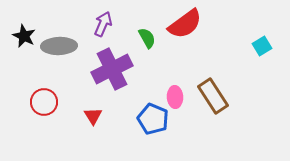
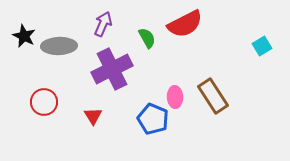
red semicircle: rotated 9 degrees clockwise
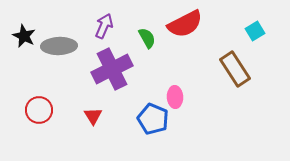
purple arrow: moved 1 px right, 2 px down
cyan square: moved 7 px left, 15 px up
brown rectangle: moved 22 px right, 27 px up
red circle: moved 5 px left, 8 px down
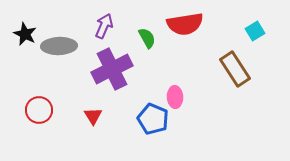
red semicircle: rotated 18 degrees clockwise
black star: moved 1 px right, 2 px up
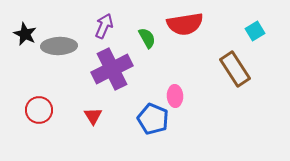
pink ellipse: moved 1 px up
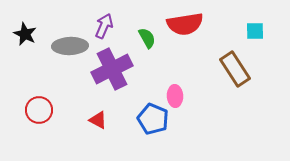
cyan square: rotated 30 degrees clockwise
gray ellipse: moved 11 px right
red triangle: moved 5 px right, 4 px down; rotated 30 degrees counterclockwise
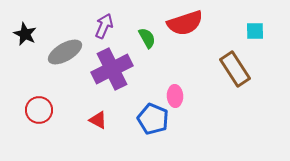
red semicircle: moved 1 px up; rotated 9 degrees counterclockwise
gray ellipse: moved 5 px left, 6 px down; rotated 28 degrees counterclockwise
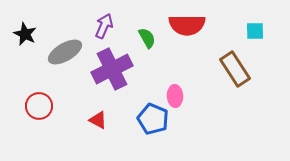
red semicircle: moved 2 px right, 2 px down; rotated 18 degrees clockwise
red circle: moved 4 px up
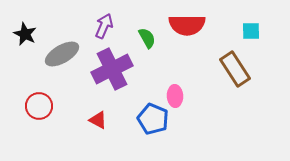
cyan square: moved 4 px left
gray ellipse: moved 3 px left, 2 px down
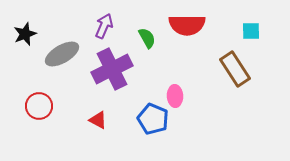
black star: rotated 25 degrees clockwise
